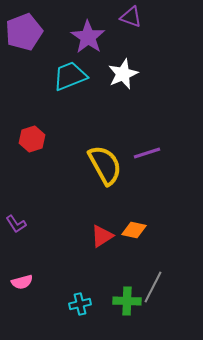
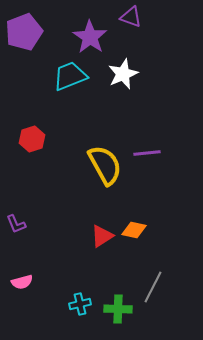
purple star: moved 2 px right
purple line: rotated 12 degrees clockwise
purple L-shape: rotated 10 degrees clockwise
green cross: moved 9 px left, 8 px down
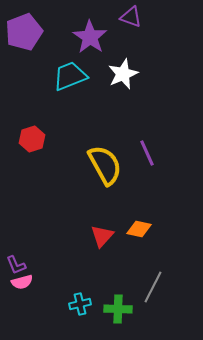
purple line: rotated 72 degrees clockwise
purple L-shape: moved 41 px down
orange diamond: moved 5 px right, 1 px up
red triangle: rotated 15 degrees counterclockwise
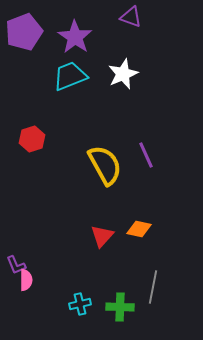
purple star: moved 15 px left
purple line: moved 1 px left, 2 px down
pink semicircle: moved 4 px right, 2 px up; rotated 75 degrees counterclockwise
gray line: rotated 16 degrees counterclockwise
green cross: moved 2 px right, 2 px up
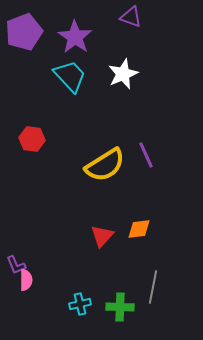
cyan trapezoid: rotated 69 degrees clockwise
red hexagon: rotated 25 degrees clockwise
yellow semicircle: rotated 87 degrees clockwise
orange diamond: rotated 20 degrees counterclockwise
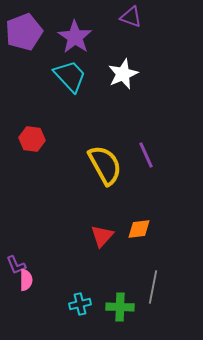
yellow semicircle: rotated 87 degrees counterclockwise
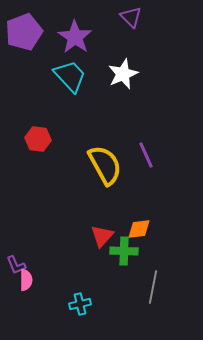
purple triangle: rotated 25 degrees clockwise
red hexagon: moved 6 px right
green cross: moved 4 px right, 56 px up
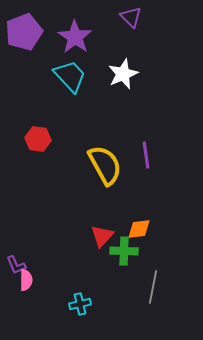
purple line: rotated 16 degrees clockwise
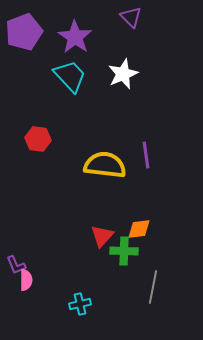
yellow semicircle: rotated 54 degrees counterclockwise
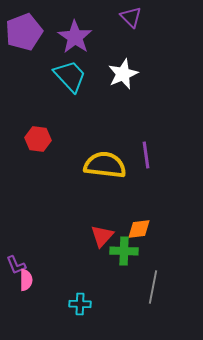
cyan cross: rotated 15 degrees clockwise
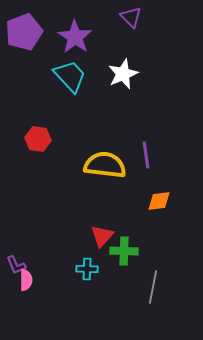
orange diamond: moved 20 px right, 28 px up
cyan cross: moved 7 px right, 35 px up
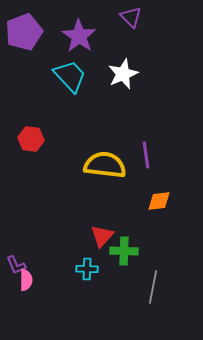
purple star: moved 4 px right, 1 px up
red hexagon: moved 7 px left
